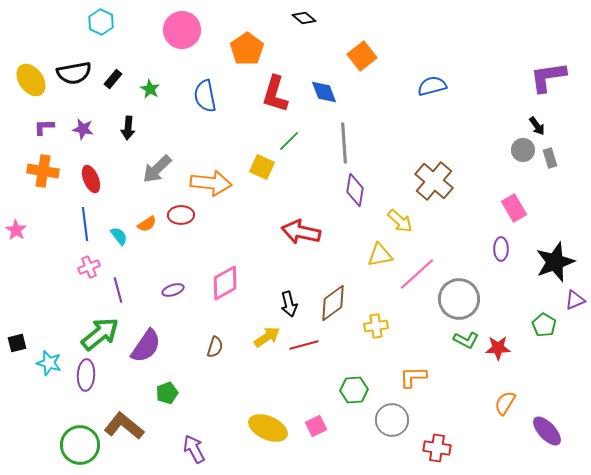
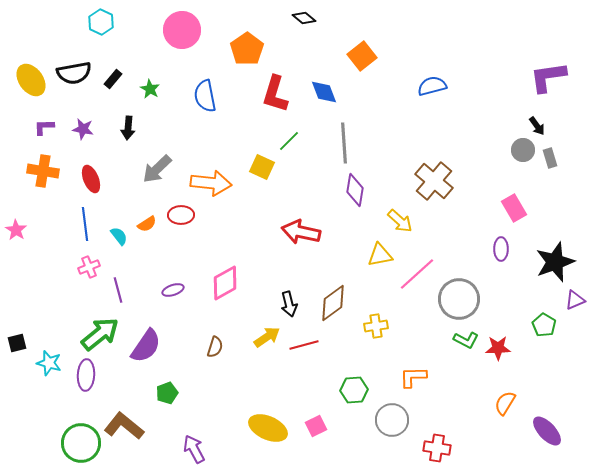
green circle at (80, 445): moved 1 px right, 2 px up
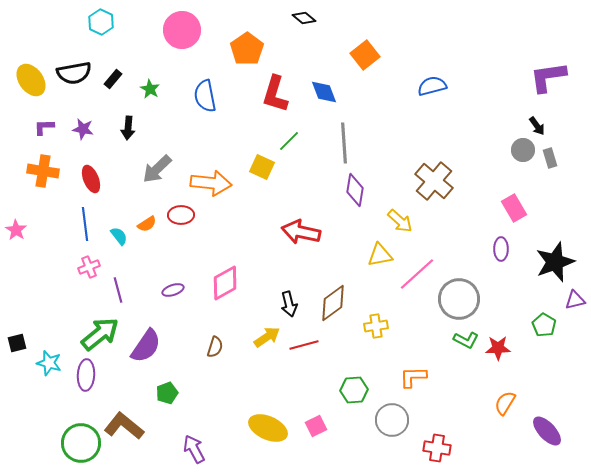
orange square at (362, 56): moved 3 px right, 1 px up
purple triangle at (575, 300): rotated 10 degrees clockwise
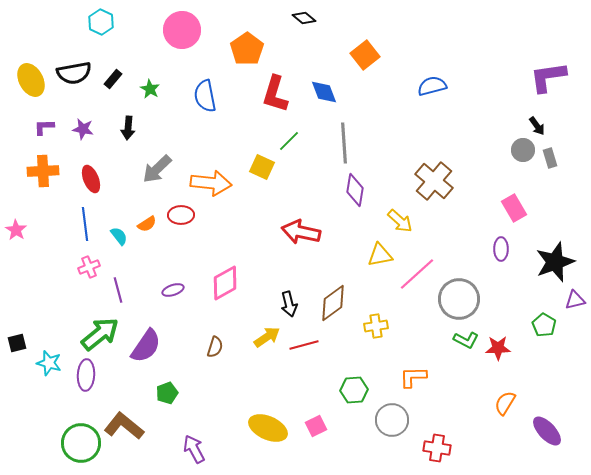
yellow ellipse at (31, 80): rotated 8 degrees clockwise
orange cross at (43, 171): rotated 12 degrees counterclockwise
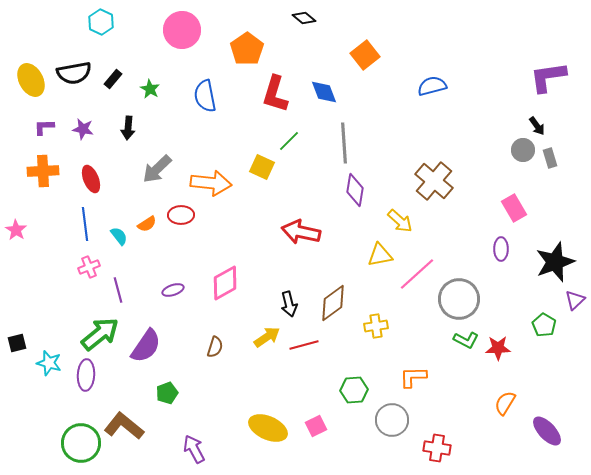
purple triangle at (575, 300): rotated 30 degrees counterclockwise
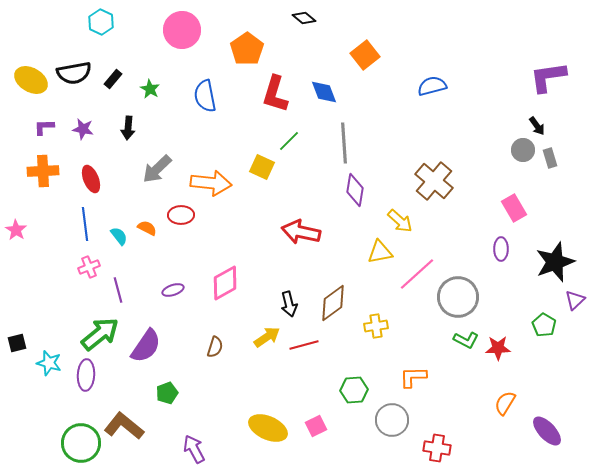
yellow ellipse at (31, 80): rotated 32 degrees counterclockwise
orange semicircle at (147, 224): moved 4 px down; rotated 120 degrees counterclockwise
yellow triangle at (380, 255): moved 3 px up
gray circle at (459, 299): moved 1 px left, 2 px up
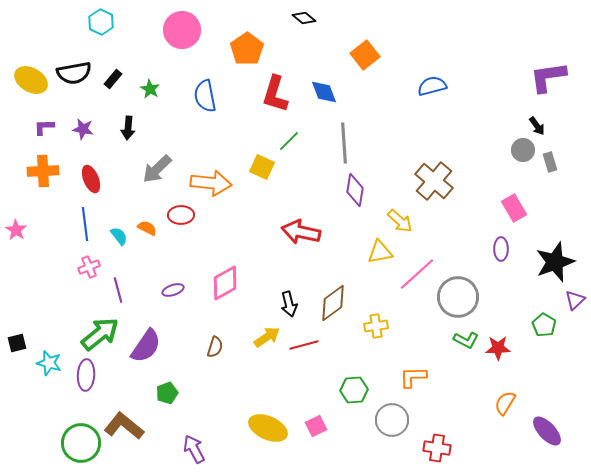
gray rectangle at (550, 158): moved 4 px down
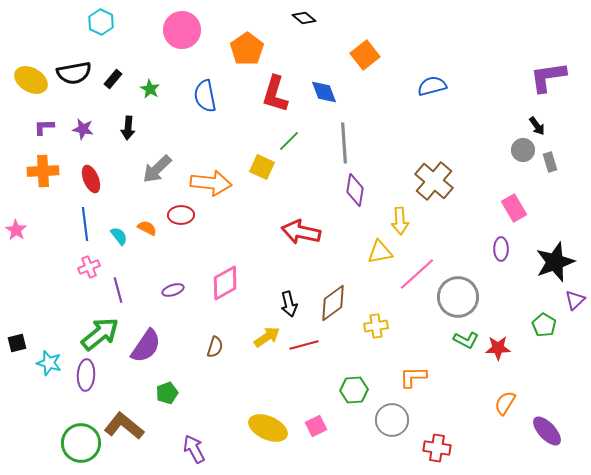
yellow arrow at (400, 221): rotated 44 degrees clockwise
